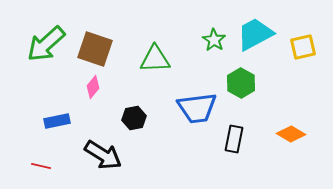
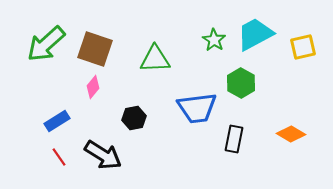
blue rectangle: rotated 20 degrees counterclockwise
red line: moved 18 px right, 9 px up; rotated 42 degrees clockwise
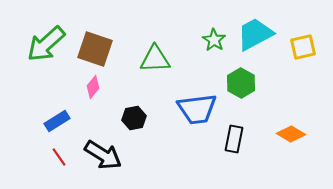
blue trapezoid: moved 1 px down
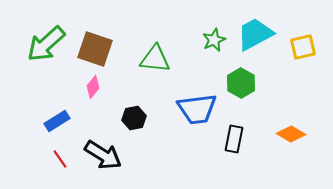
green star: rotated 15 degrees clockwise
green triangle: rotated 8 degrees clockwise
red line: moved 1 px right, 2 px down
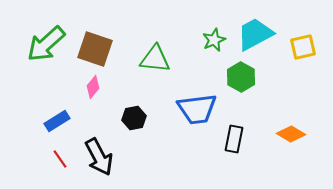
green hexagon: moved 6 px up
black arrow: moved 4 px left, 2 px down; rotated 30 degrees clockwise
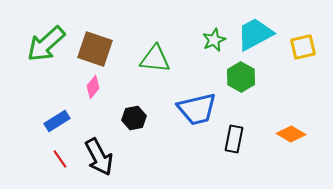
blue trapezoid: rotated 6 degrees counterclockwise
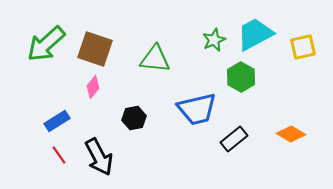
black rectangle: rotated 40 degrees clockwise
red line: moved 1 px left, 4 px up
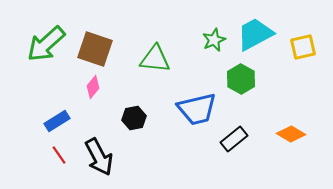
green hexagon: moved 2 px down
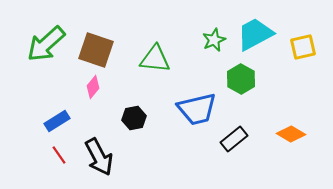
brown square: moved 1 px right, 1 px down
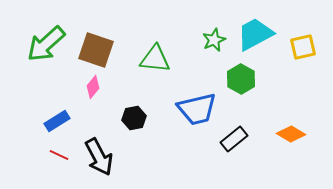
red line: rotated 30 degrees counterclockwise
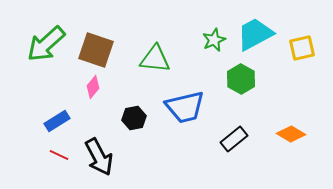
yellow square: moved 1 px left, 1 px down
blue trapezoid: moved 12 px left, 2 px up
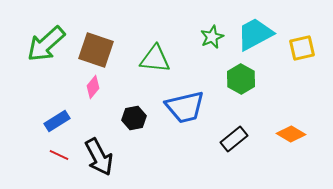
green star: moved 2 px left, 3 px up
